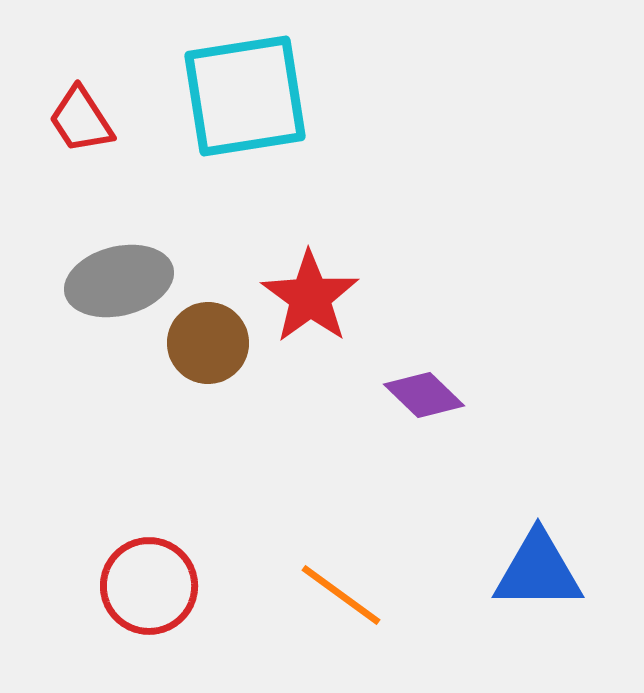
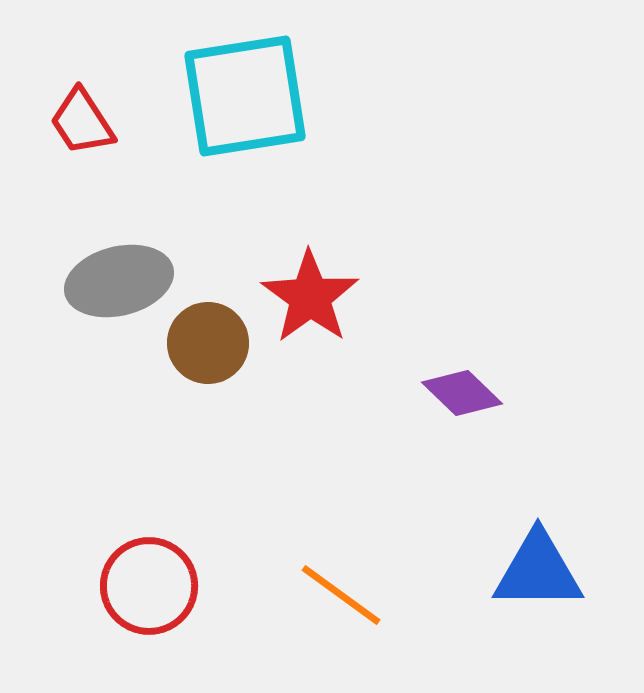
red trapezoid: moved 1 px right, 2 px down
purple diamond: moved 38 px right, 2 px up
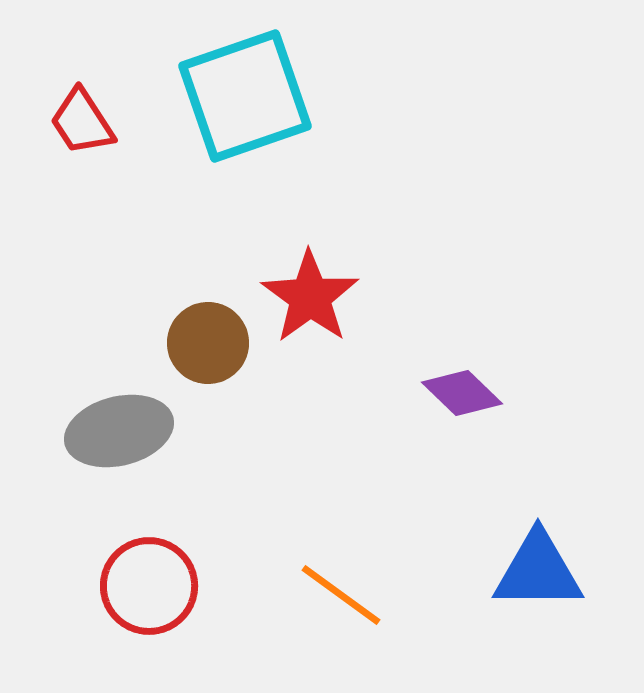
cyan square: rotated 10 degrees counterclockwise
gray ellipse: moved 150 px down
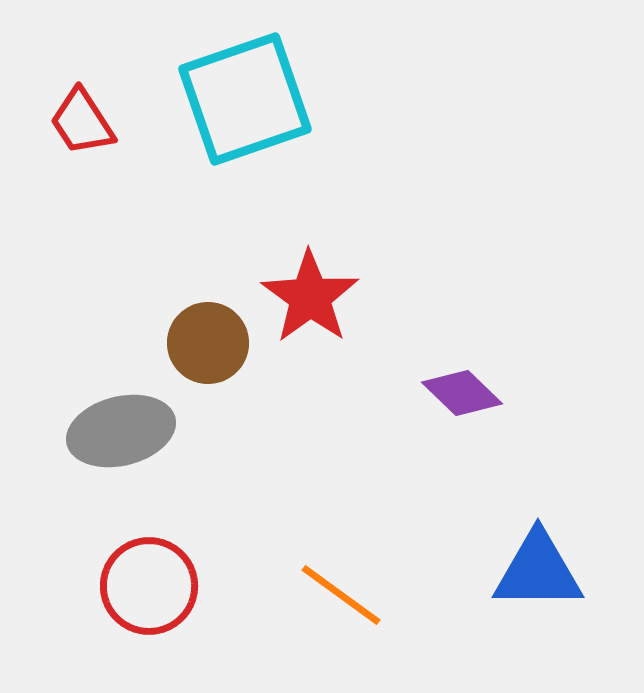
cyan square: moved 3 px down
gray ellipse: moved 2 px right
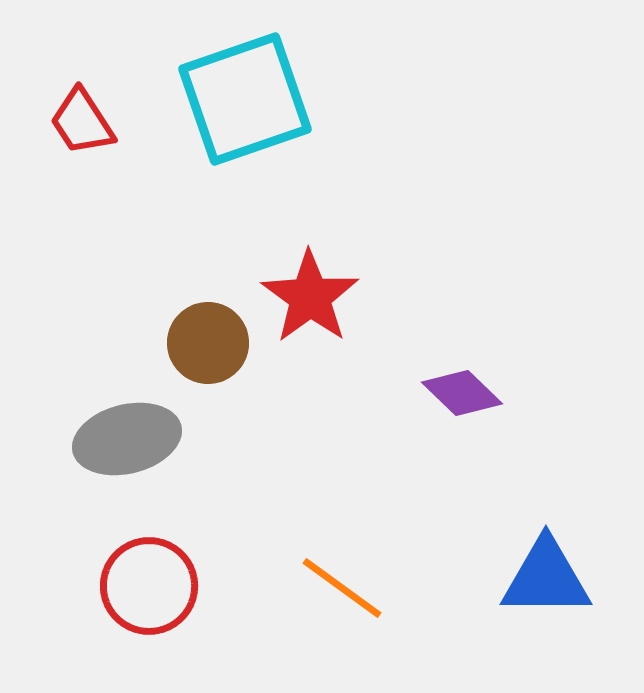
gray ellipse: moved 6 px right, 8 px down
blue triangle: moved 8 px right, 7 px down
orange line: moved 1 px right, 7 px up
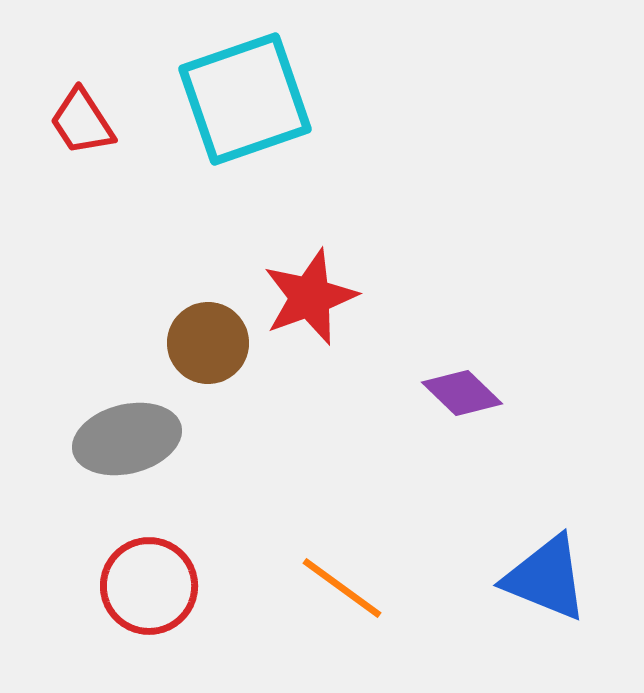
red star: rotated 16 degrees clockwise
blue triangle: rotated 22 degrees clockwise
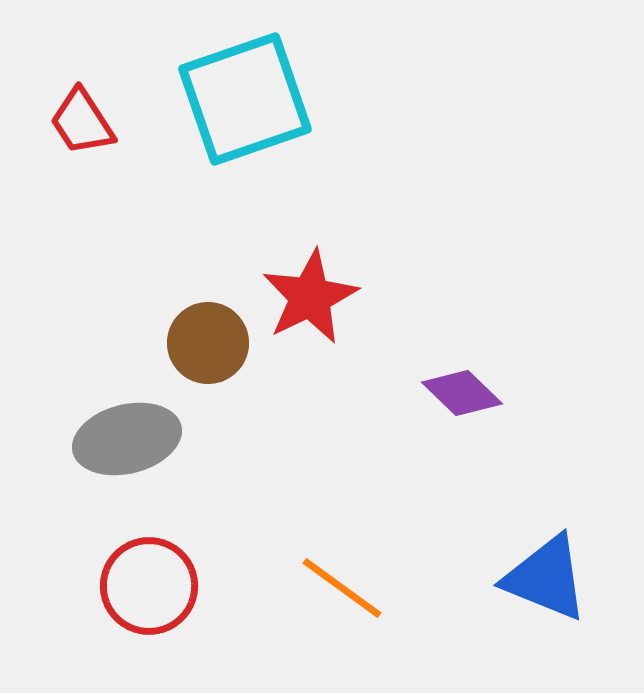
red star: rotated 6 degrees counterclockwise
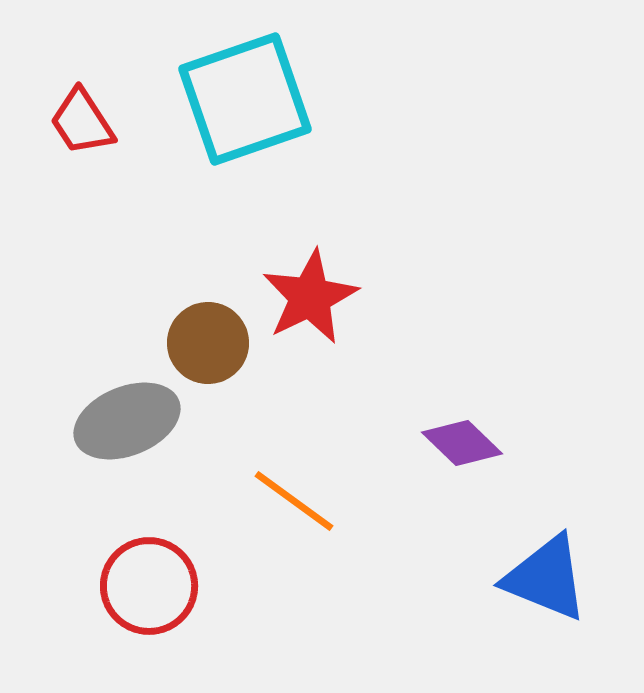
purple diamond: moved 50 px down
gray ellipse: moved 18 px up; rotated 8 degrees counterclockwise
orange line: moved 48 px left, 87 px up
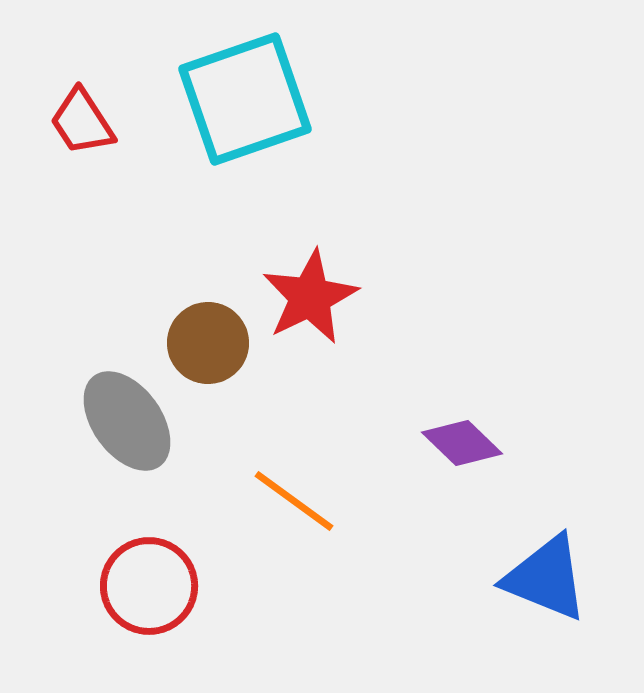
gray ellipse: rotated 76 degrees clockwise
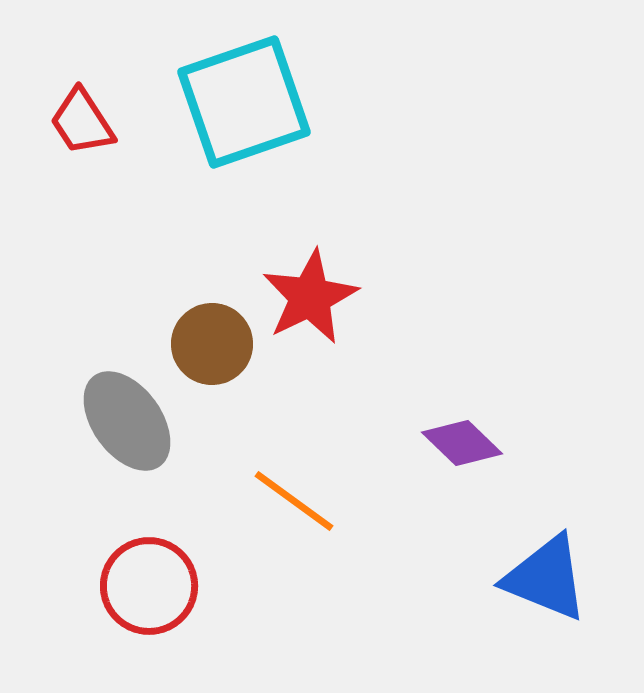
cyan square: moved 1 px left, 3 px down
brown circle: moved 4 px right, 1 px down
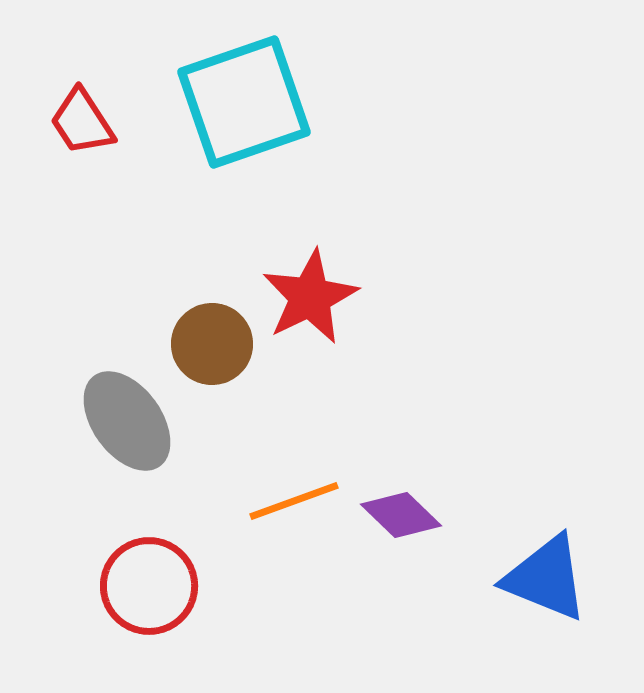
purple diamond: moved 61 px left, 72 px down
orange line: rotated 56 degrees counterclockwise
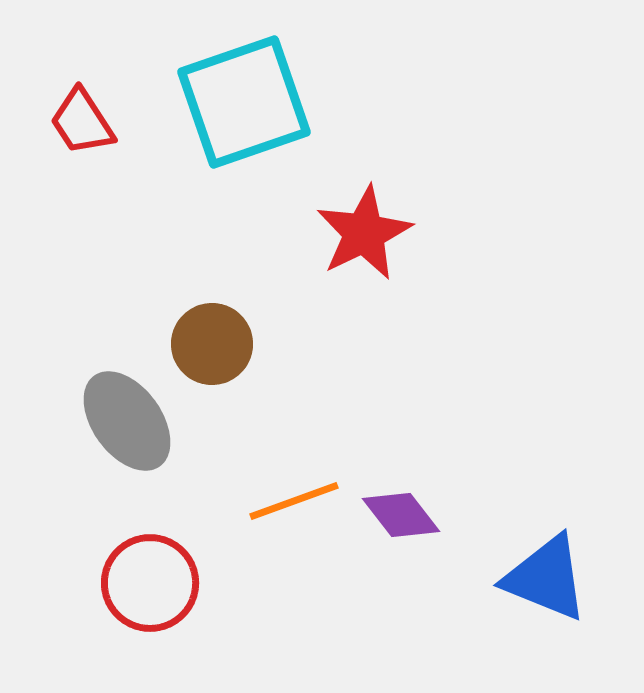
red star: moved 54 px right, 64 px up
purple diamond: rotated 8 degrees clockwise
red circle: moved 1 px right, 3 px up
